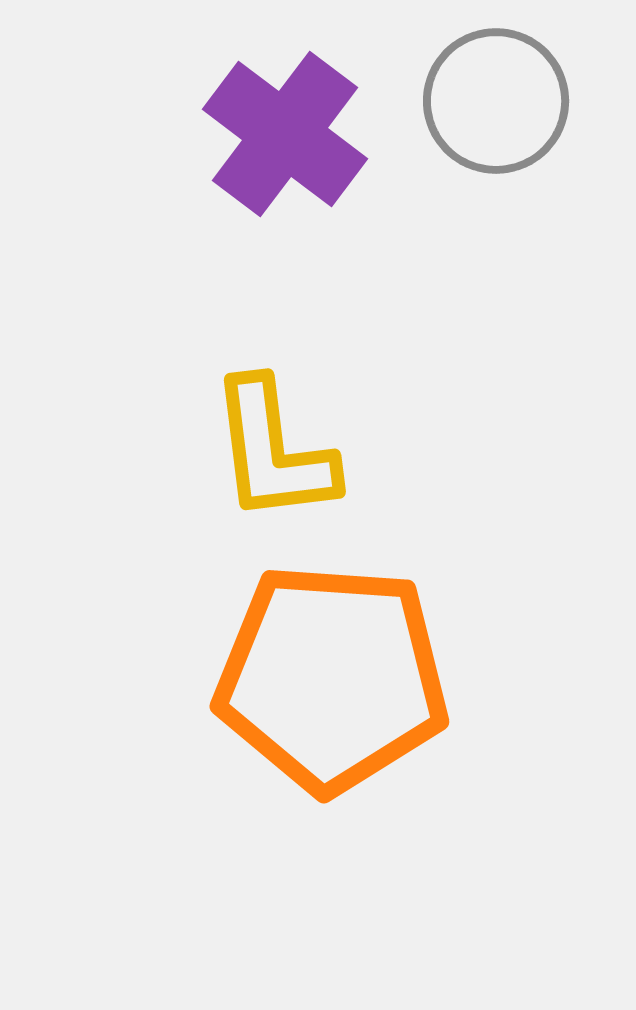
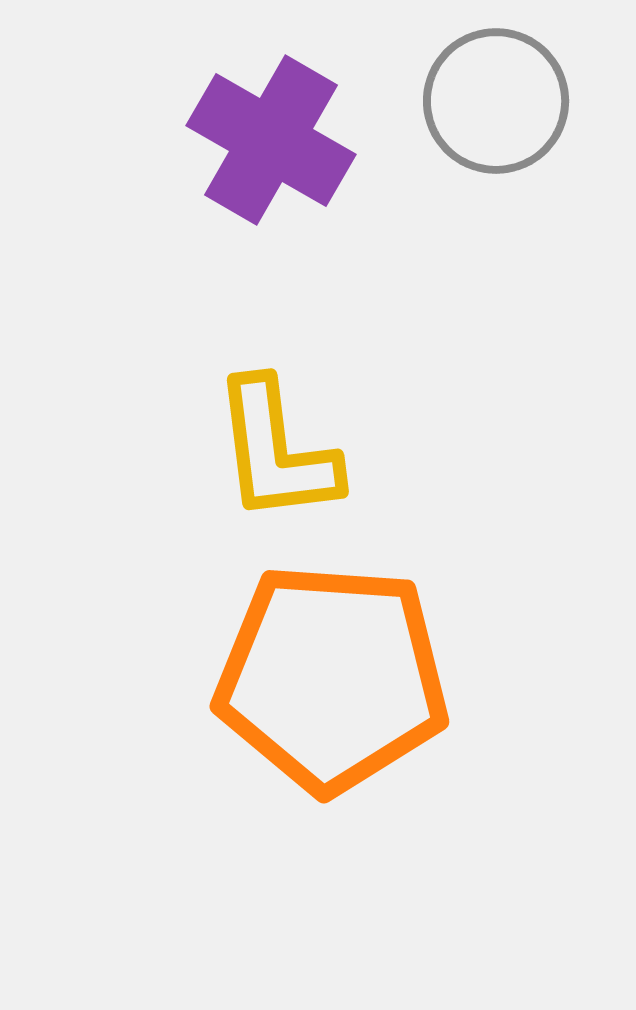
purple cross: moved 14 px left, 6 px down; rotated 7 degrees counterclockwise
yellow L-shape: moved 3 px right
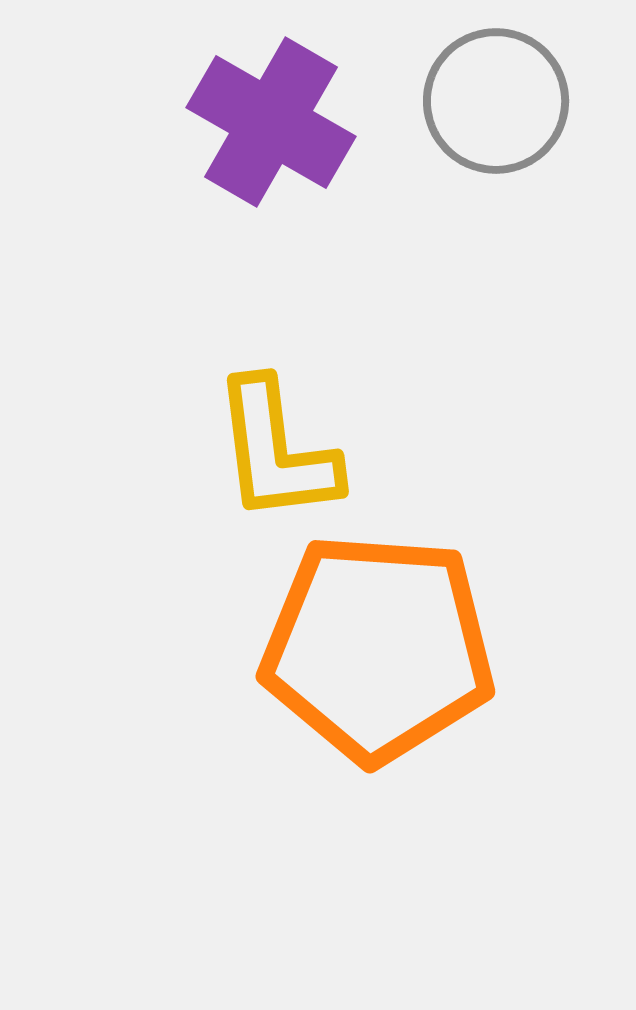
purple cross: moved 18 px up
orange pentagon: moved 46 px right, 30 px up
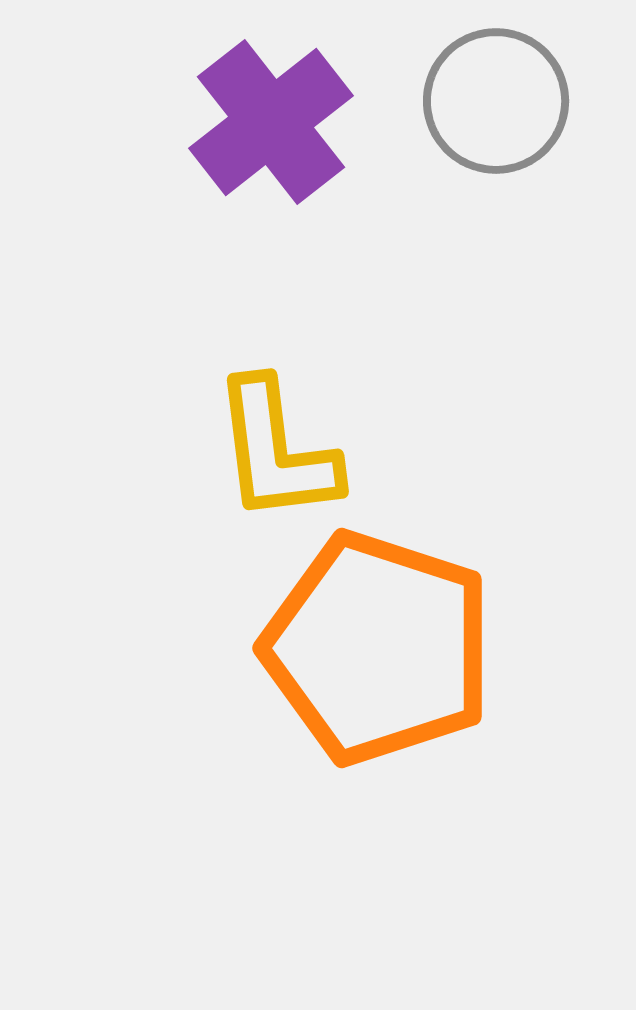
purple cross: rotated 22 degrees clockwise
orange pentagon: rotated 14 degrees clockwise
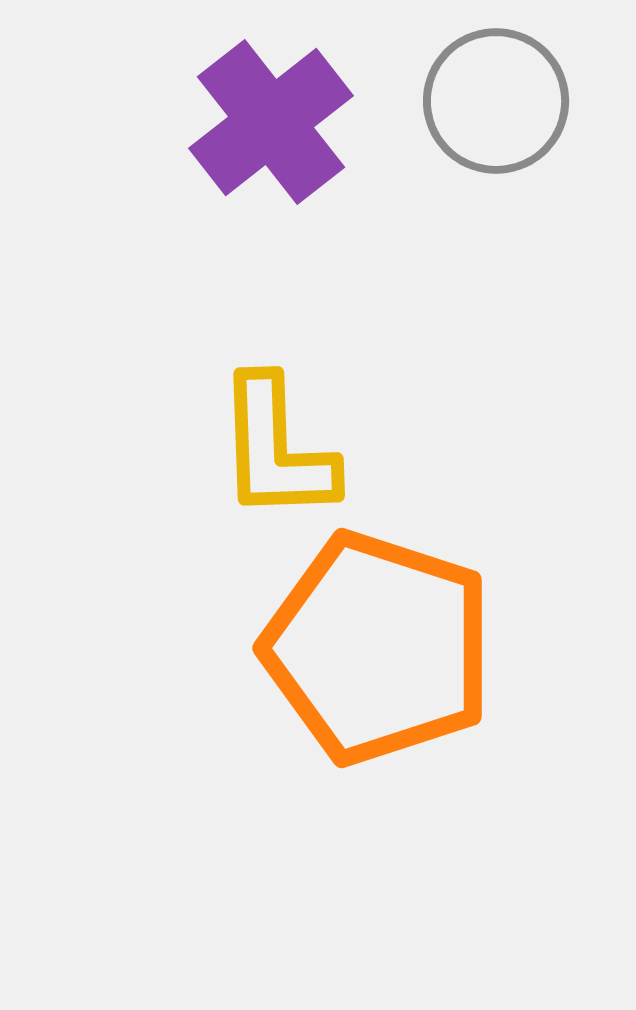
yellow L-shape: moved 2 px up; rotated 5 degrees clockwise
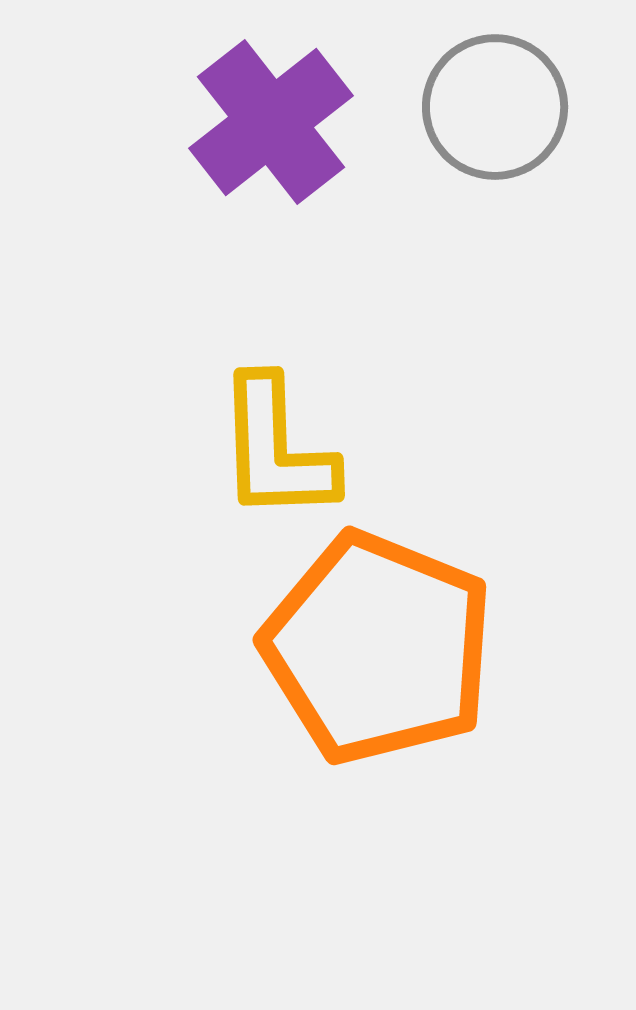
gray circle: moved 1 px left, 6 px down
orange pentagon: rotated 4 degrees clockwise
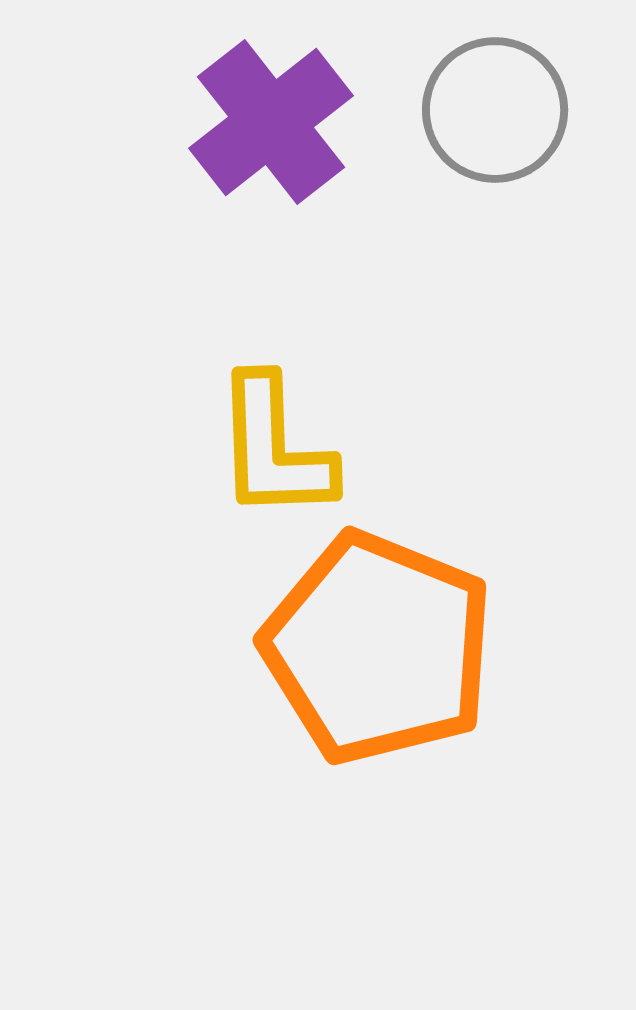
gray circle: moved 3 px down
yellow L-shape: moved 2 px left, 1 px up
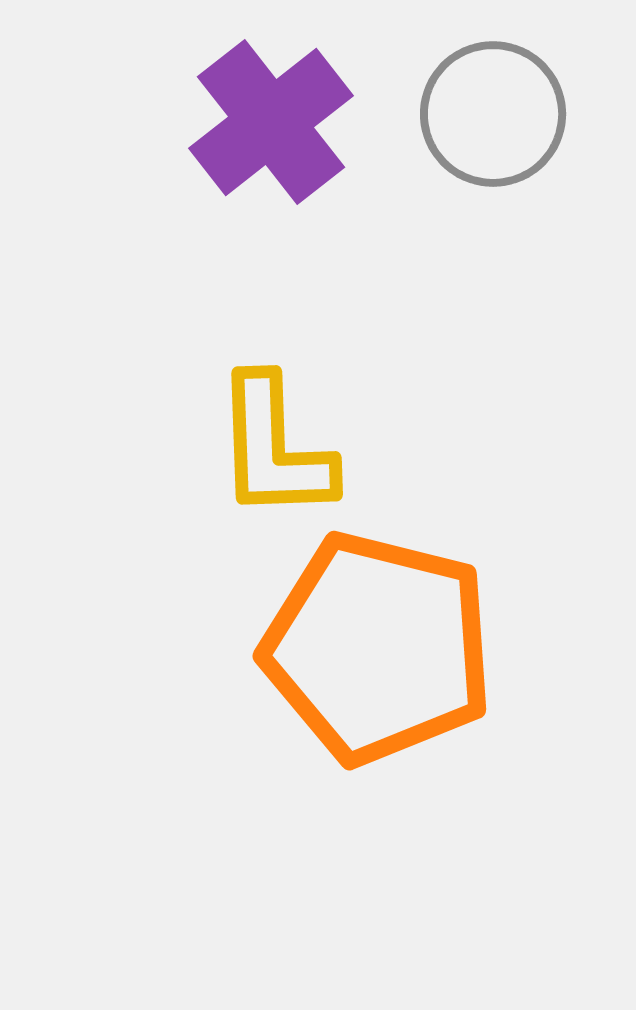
gray circle: moved 2 px left, 4 px down
orange pentagon: rotated 8 degrees counterclockwise
